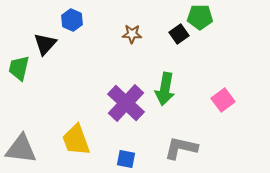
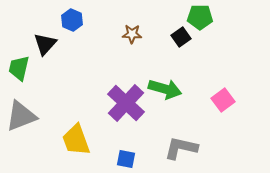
black square: moved 2 px right, 3 px down
green arrow: rotated 84 degrees counterclockwise
gray triangle: moved 33 px up; rotated 28 degrees counterclockwise
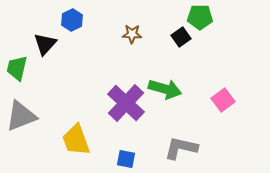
blue hexagon: rotated 10 degrees clockwise
green trapezoid: moved 2 px left
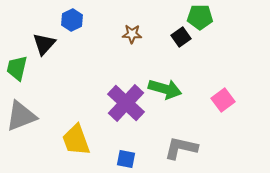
black triangle: moved 1 px left
